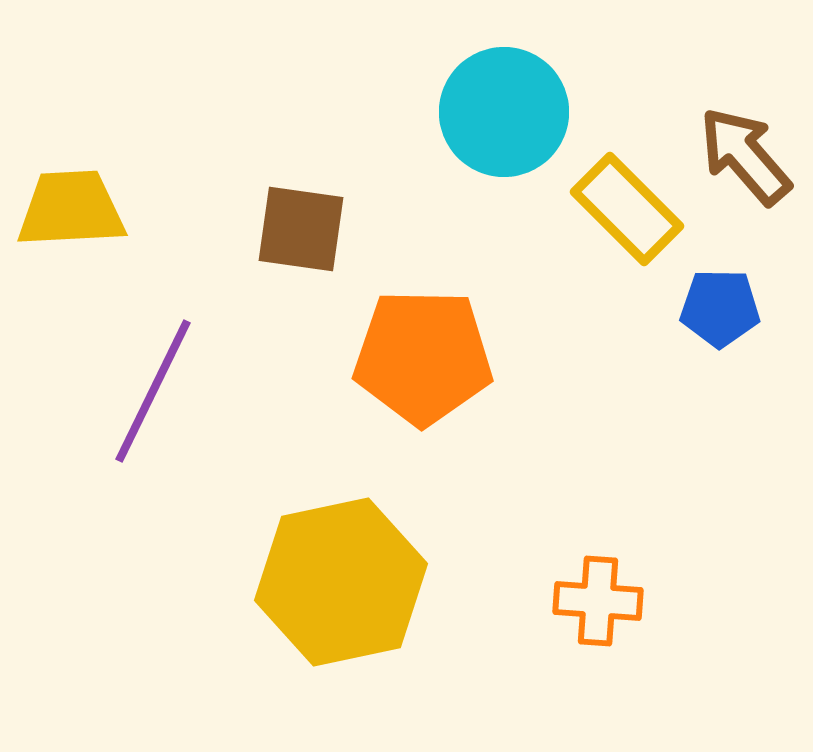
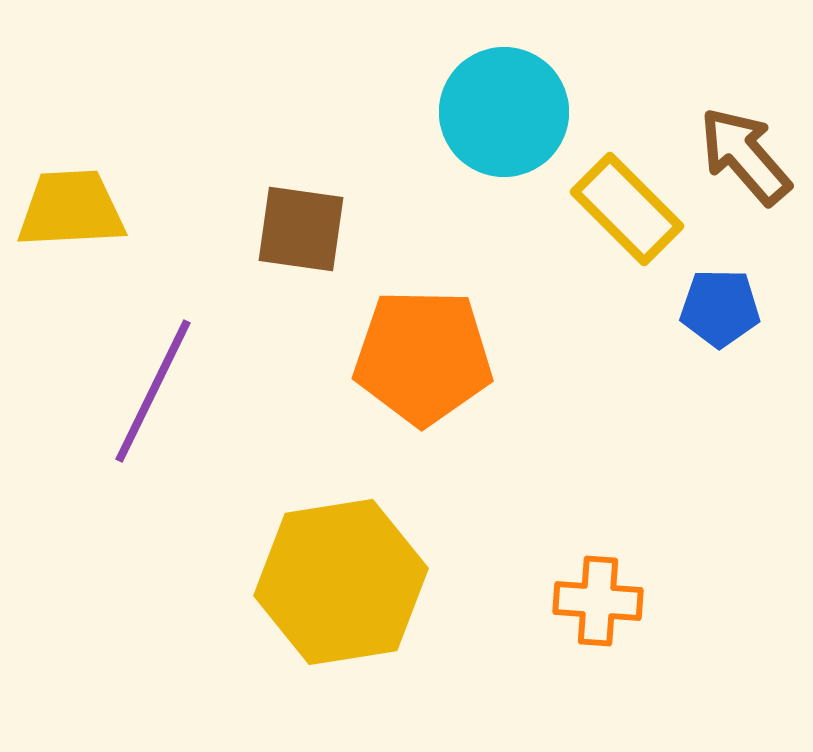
yellow hexagon: rotated 3 degrees clockwise
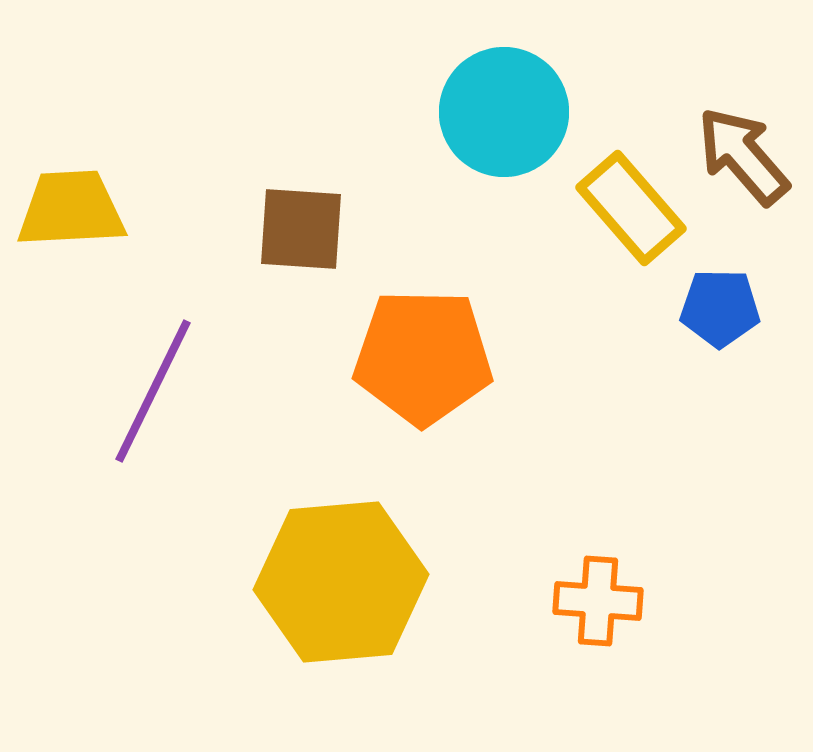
brown arrow: moved 2 px left
yellow rectangle: moved 4 px right, 1 px up; rotated 4 degrees clockwise
brown square: rotated 4 degrees counterclockwise
yellow hexagon: rotated 4 degrees clockwise
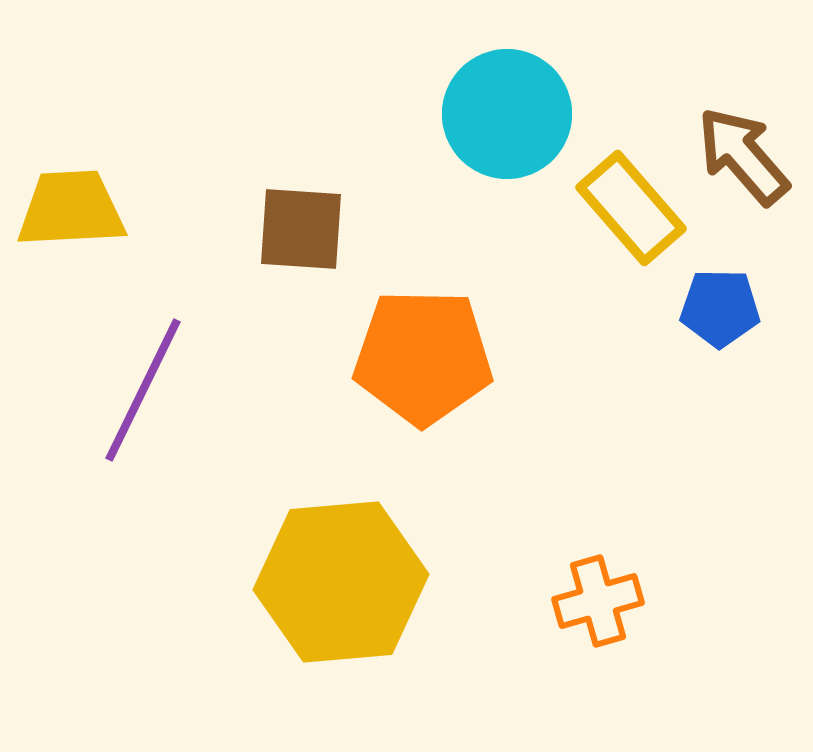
cyan circle: moved 3 px right, 2 px down
purple line: moved 10 px left, 1 px up
orange cross: rotated 20 degrees counterclockwise
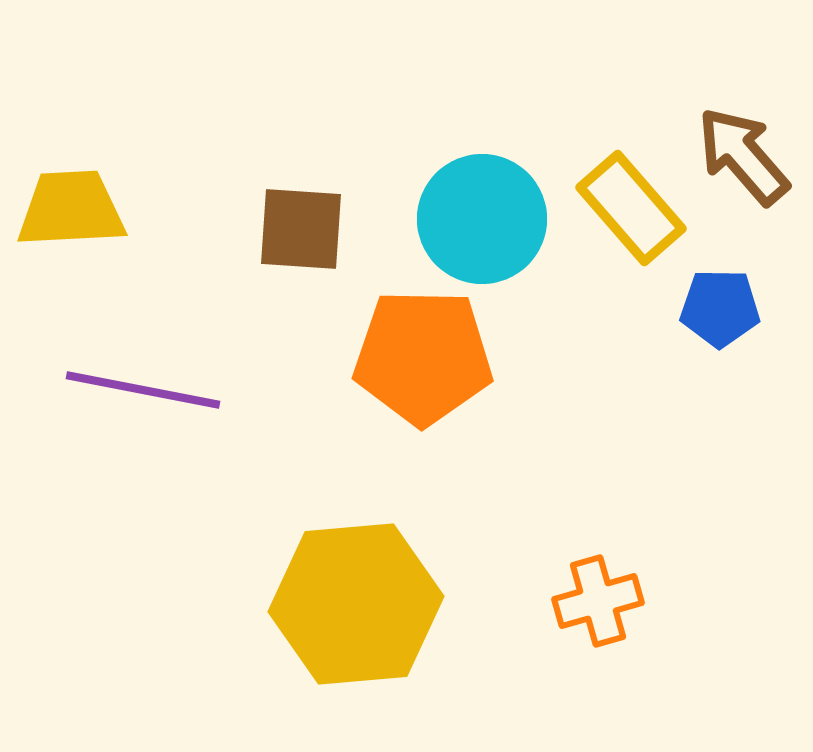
cyan circle: moved 25 px left, 105 px down
purple line: rotated 75 degrees clockwise
yellow hexagon: moved 15 px right, 22 px down
